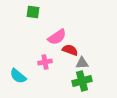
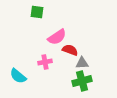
green square: moved 4 px right
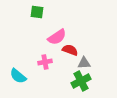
gray triangle: moved 2 px right
green cross: moved 1 px left; rotated 12 degrees counterclockwise
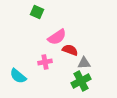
green square: rotated 16 degrees clockwise
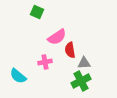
red semicircle: rotated 119 degrees counterclockwise
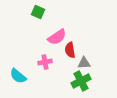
green square: moved 1 px right
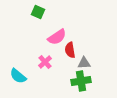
pink cross: rotated 32 degrees counterclockwise
green cross: rotated 18 degrees clockwise
